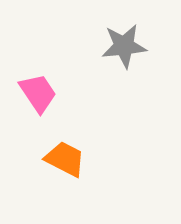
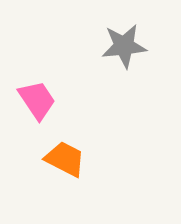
pink trapezoid: moved 1 px left, 7 px down
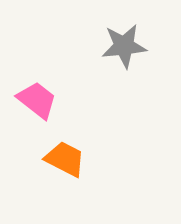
pink trapezoid: rotated 18 degrees counterclockwise
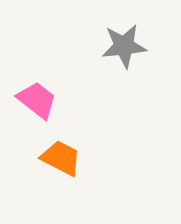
orange trapezoid: moved 4 px left, 1 px up
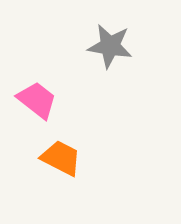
gray star: moved 14 px left; rotated 15 degrees clockwise
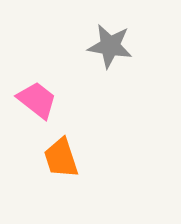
orange trapezoid: rotated 135 degrees counterclockwise
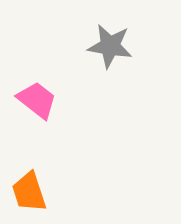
orange trapezoid: moved 32 px left, 34 px down
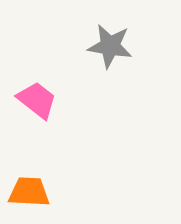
orange trapezoid: rotated 111 degrees clockwise
